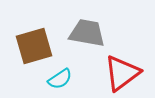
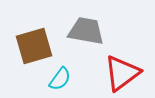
gray trapezoid: moved 1 px left, 2 px up
cyan semicircle: rotated 20 degrees counterclockwise
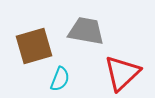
red triangle: rotated 6 degrees counterclockwise
cyan semicircle: rotated 15 degrees counterclockwise
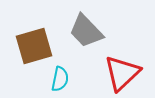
gray trapezoid: rotated 144 degrees counterclockwise
cyan semicircle: rotated 10 degrees counterclockwise
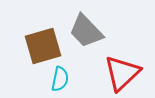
brown square: moved 9 px right
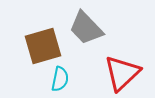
gray trapezoid: moved 3 px up
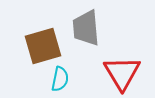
gray trapezoid: rotated 39 degrees clockwise
red triangle: rotated 18 degrees counterclockwise
